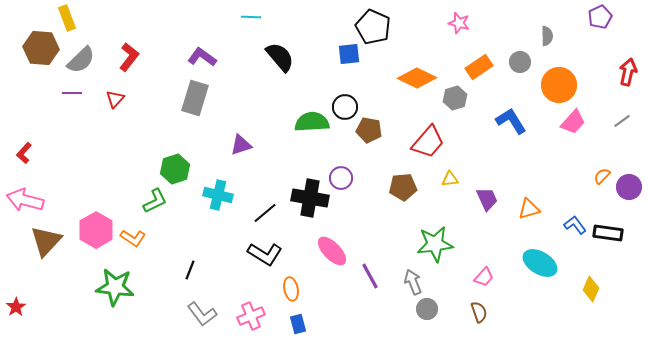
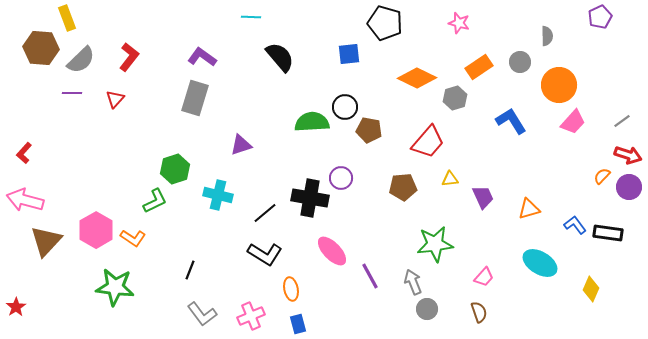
black pentagon at (373, 27): moved 12 px right, 4 px up; rotated 8 degrees counterclockwise
red arrow at (628, 72): moved 83 px down; rotated 96 degrees clockwise
purple trapezoid at (487, 199): moved 4 px left, 2 px up
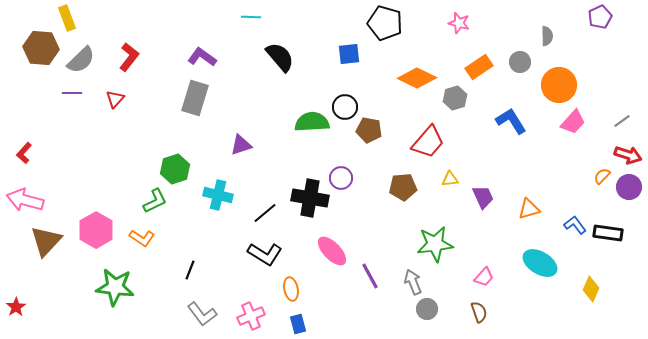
orange L-shape at (133, 238): moved 9 px right
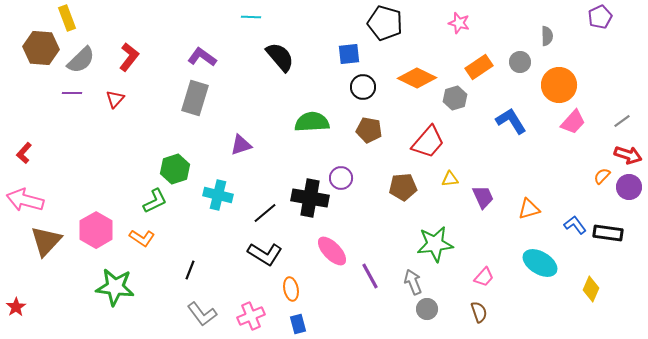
black circle at (345, 107): moved 18 px right, 20 px up
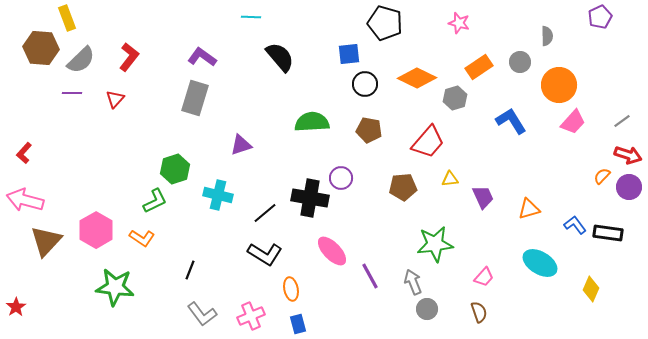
black circle at (363, 87): moved 2 px right, 3 px up
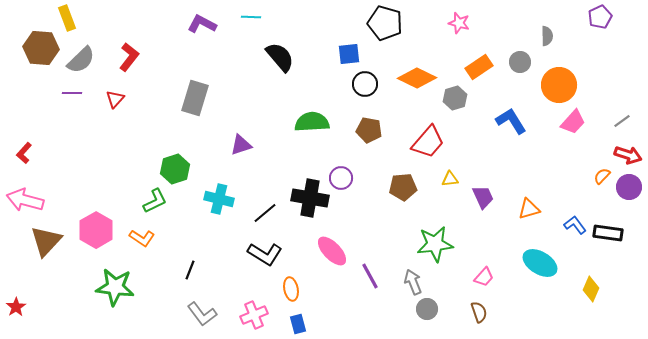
purple L-shape at (202, 57): moved 33 px up; rotated 8 degrees counterclockwise
cyan cross at (218, 195): moved 1 px right, 4 px down
pink cross at (251, 316): moved 3 px right, 1 px up
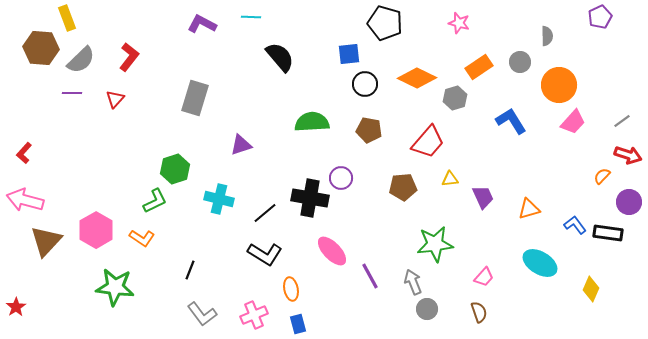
purple circle at (629, 187): moved 15 px down
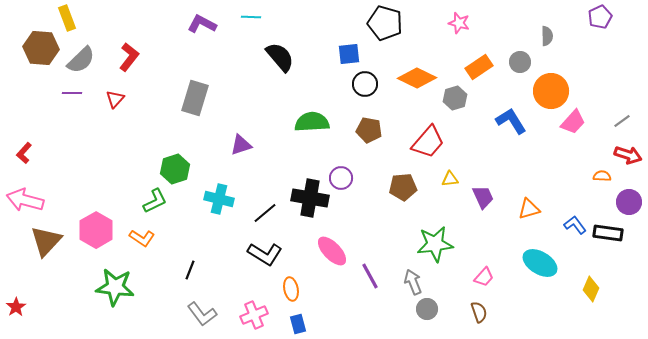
orange circle at (559, 85): moved 8 px left, 6 px down
orange semicircle at (602, 176): rotated 48 degrees clockwise
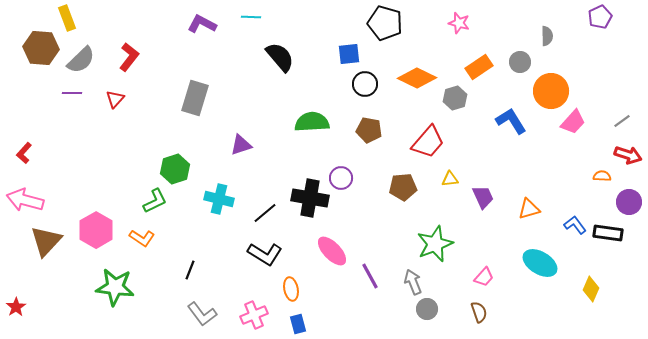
green star at (435, 244): rotated 15 degrees counterclockwise
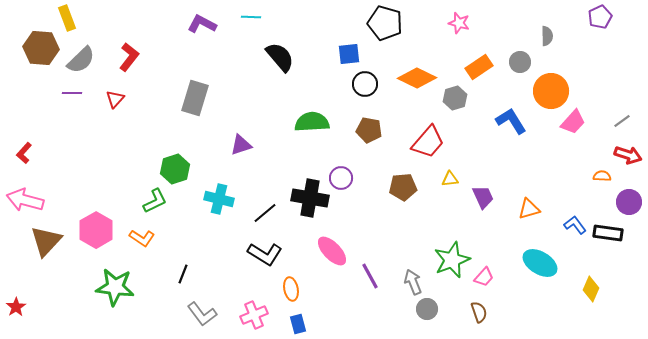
green star at (435, 244): moved 17 px right, 16 px down
black line at (190, 270): moved 7 px left, 4 px down
